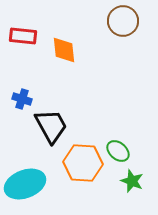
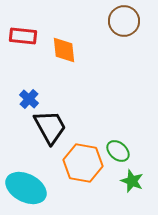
brown circle: moved 1 px right
blue cross: moved 7 px right; rotated 24 degrees clockwise
black trapezoid: moved 1 px left, 1 px down
orange hexagon: rotated 6 degrees clockwise
cyan ellipse: moved 1 px right, 4 px down; rotated 48 degrees clockwise
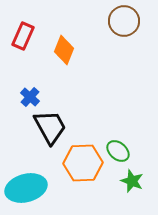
red rectangle: rotated 72 degrees counterclockwise
orange diamond: rotated 28 degrees clockwise
blue cross: moved 1 px right, 2 px up
orange hexagon: rotated 12 degrees counterclockwise
cyan ellipse: rotated 42 degrees counterclockwise
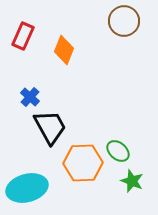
cyan ellipse: moved 1 px right
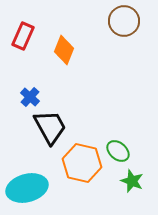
orange hexagon: moved 1 px left; rotated 15 degrees clockwise
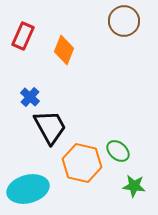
green star: moved 2 px right, 5 px down; rotated 15 degrees counterclockwise
cyan ellipse: moved 1 px right, 1 px down
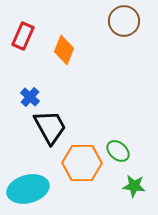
orange hexagon: rotated 12 degrees counterclockwise
